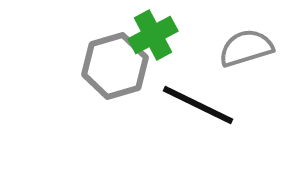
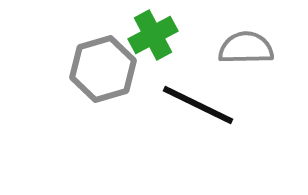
gray semicircle: rotated 16 degrees clockwise
gray hexagon: moved 12 px left, 3 px down
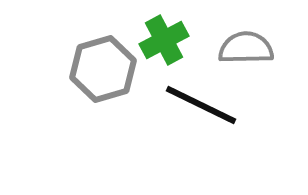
green cross: moved 11 px right, 5 px down
black line: moved 3 px right
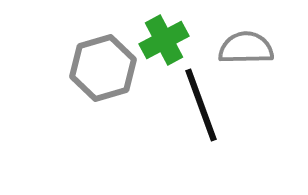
gray hexagon: moved 1 px up
black line: rotated 44 degrees clockwise
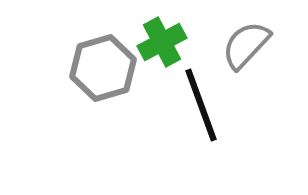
green cross: moved 2 px left, 2 px down
gray semicircle: moved 3 px up; rotated 46 degrees counterclockwise
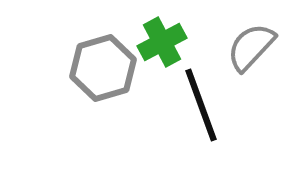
gray semicircle: moved 5 px right, 2 px down
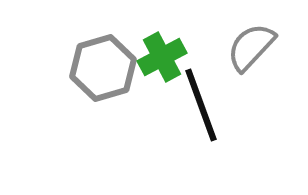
green cross: moved 15 px down
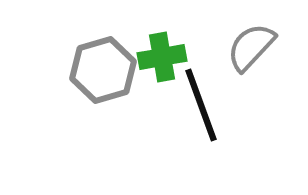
green cross: rotated 18 degrees clockwise
gray hexagon: moved 2 px down
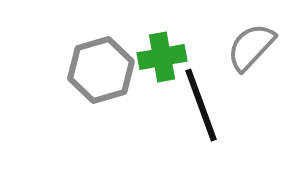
gray hexagon: moved 2 px left
